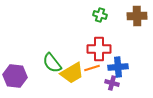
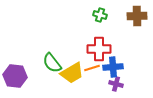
blue cross: moved 5 px left
purple cross: moved 4 px right, 1 px down
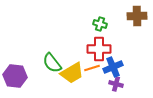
green cross: moved 9 px down
blue cross: rotated 18 degrees counterclockwise
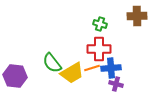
blue cross: moved 2 px left, 1 px down; rotated 18 degrees clockwise
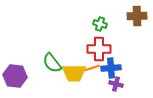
yellow trapezoid: moved 2 px right; rotated 30 degrees clockwise
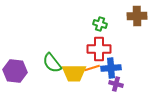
purple hexagon: moved 5 px up
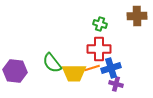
blue cross: rotated 12 degrees counterclockwise
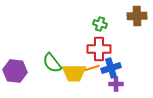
purple cross: rotated 16 degrees counterclockwise
